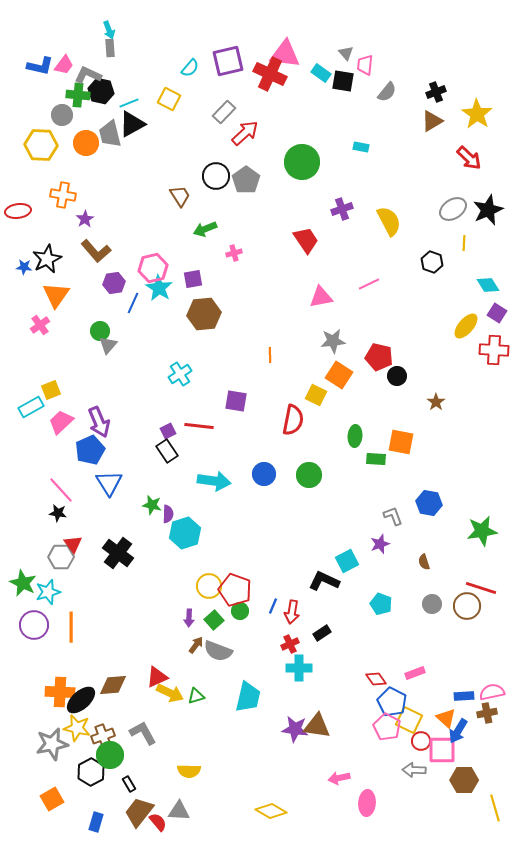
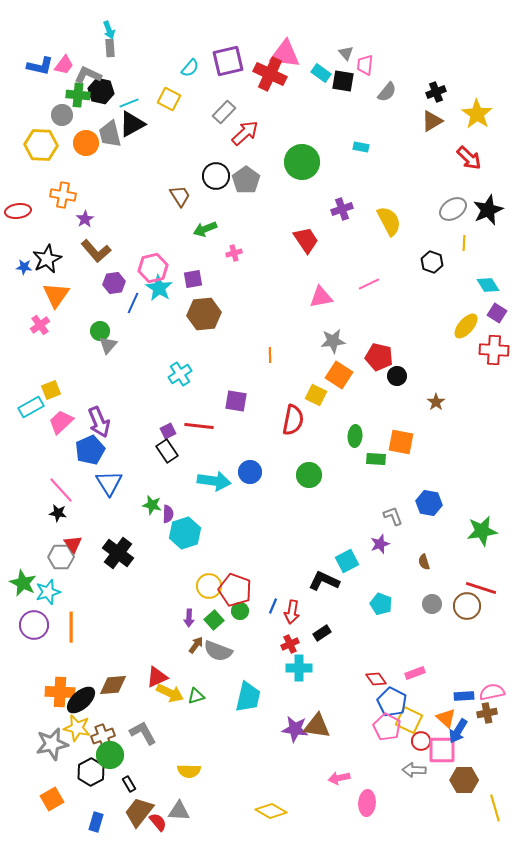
blue circle at (264, 474): moved 14 px left, 2 px up
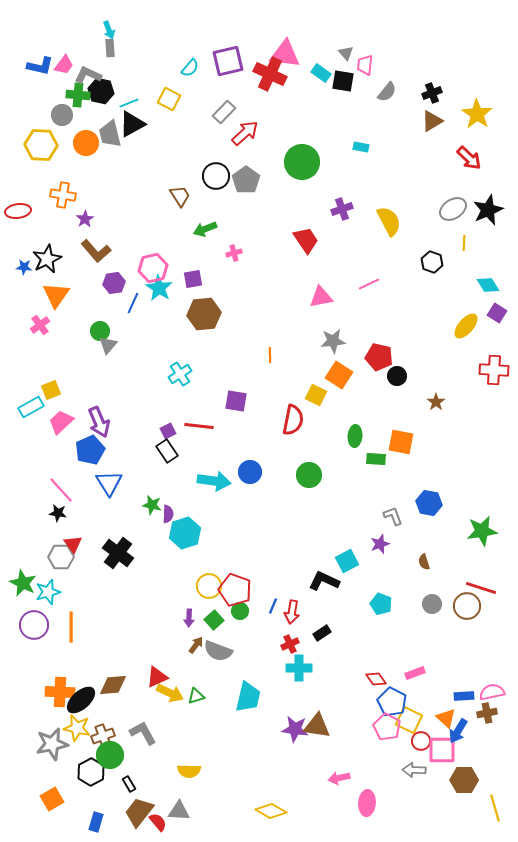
black cross at (436, 92): moved 4 px left, 1 px down
red cross at (494, 350): moved 20 px down
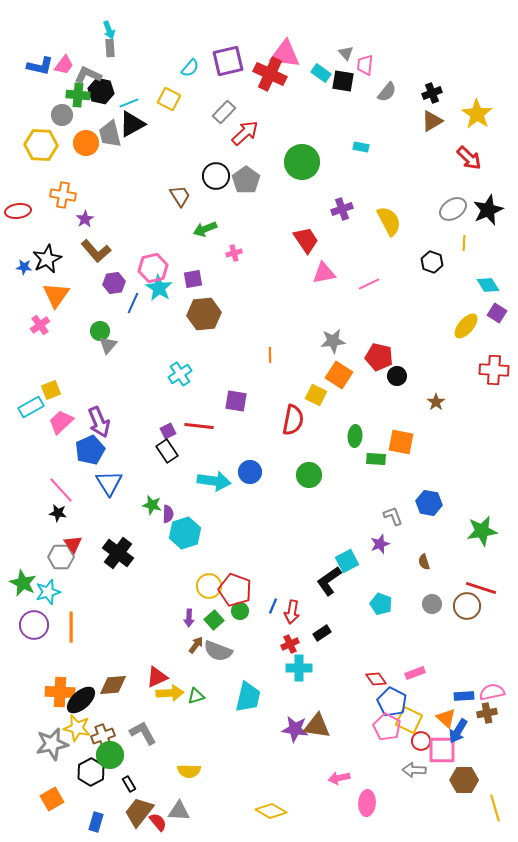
pink triangle at (321, 297): moved 3 px right, 24 px up
black L-shape at (324, 581): moved 5 px right; rotated 60 degrees counterclockwise
yellow arrow at (170, 693): rotated 28 degrees counterclockwise
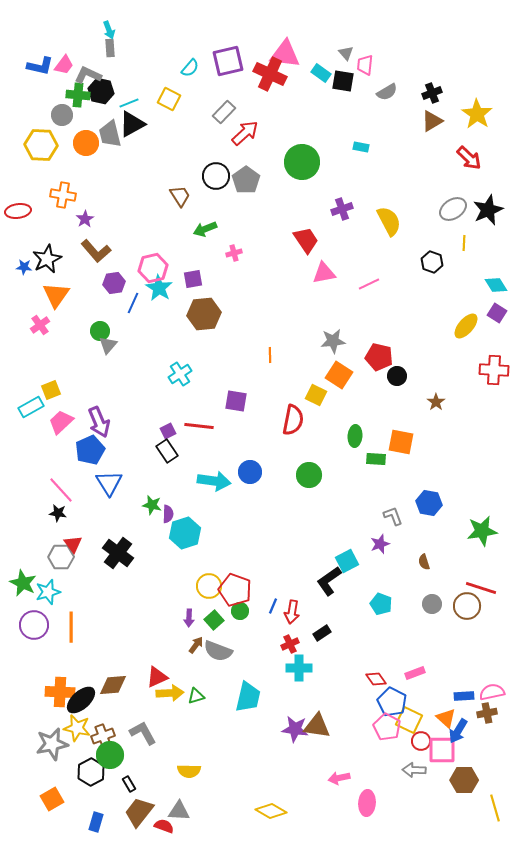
gray semicircle at (387, 92): rotated 20 degrees clockwise
cyan diamond at (488, 285): moved 8 px right
red semicircle at (158, 822): moved 6 px right, 4 px down; rotated 30 degrees counterclockwise
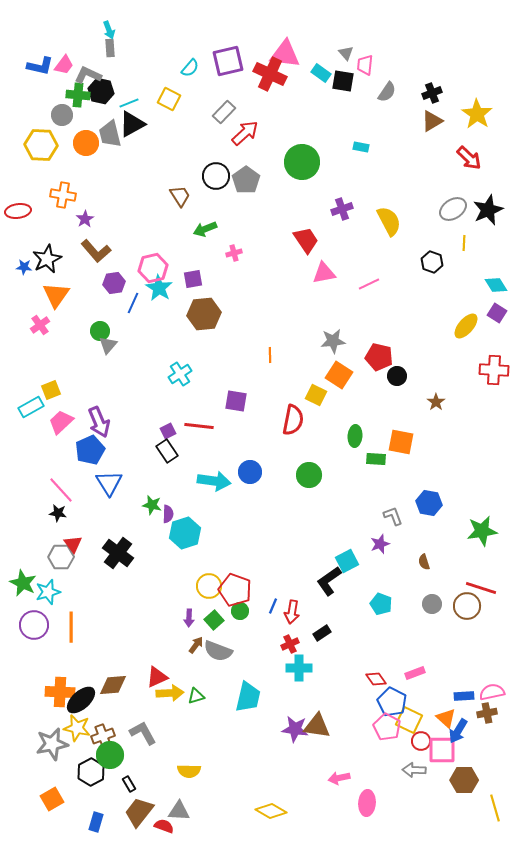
gray semicircle at (387, 92): rotated 25 degrees counterclockwise
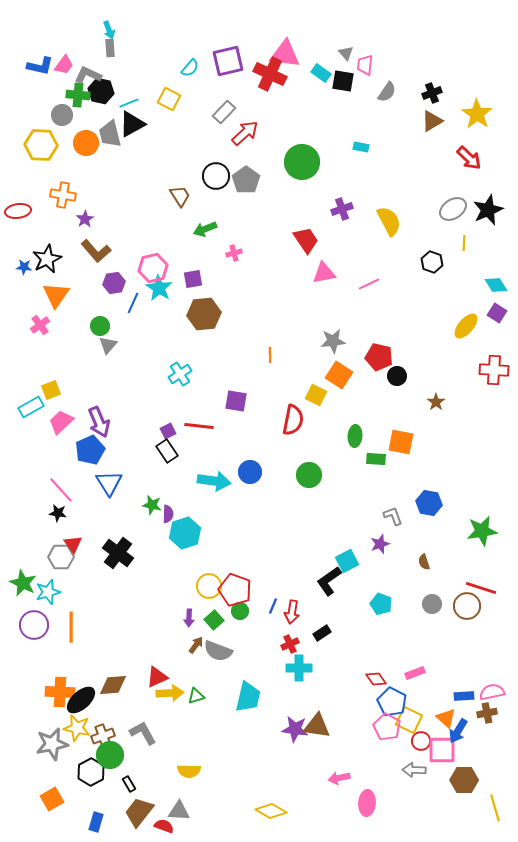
green circle at (100, 331): moved 5 px up
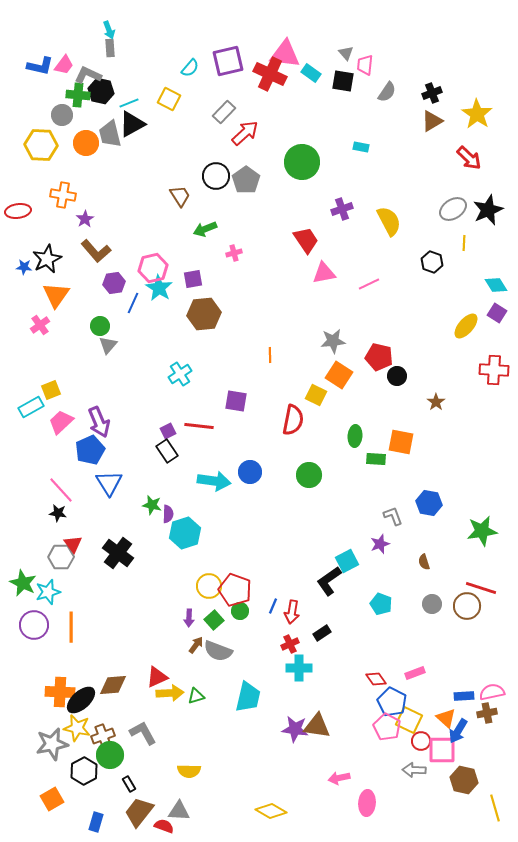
cyan rectangle at (321, 73): moved 10 px left
black hexagon at (91, 772): moved 7 px left, 1 px up
brown hexagon at (464, 780): rotated 12 degrees clockwise
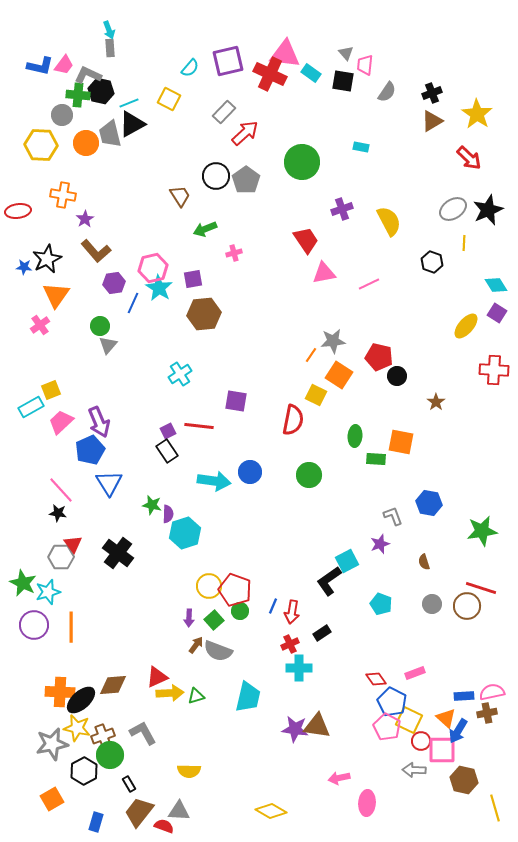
orange line at (270, 355): moved 41 px right; rotated 35 degrees clockwise
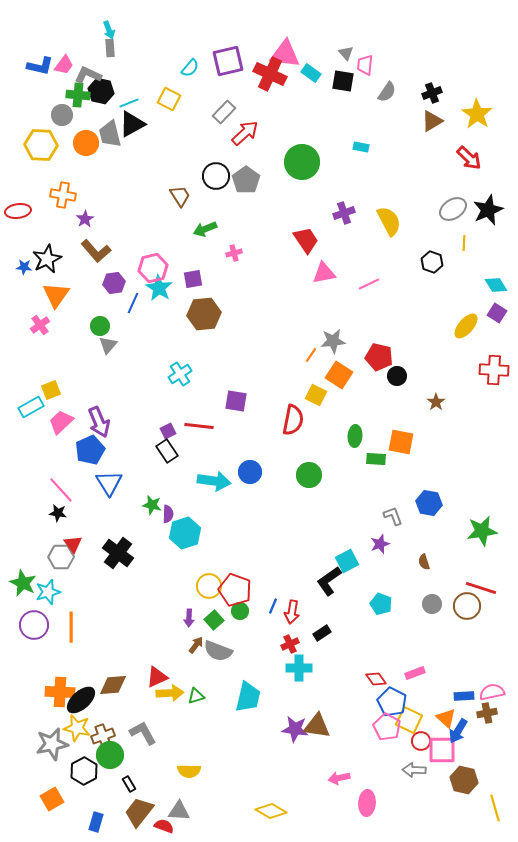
purple cross at (342, 209): moved 2 px right, 4 px down
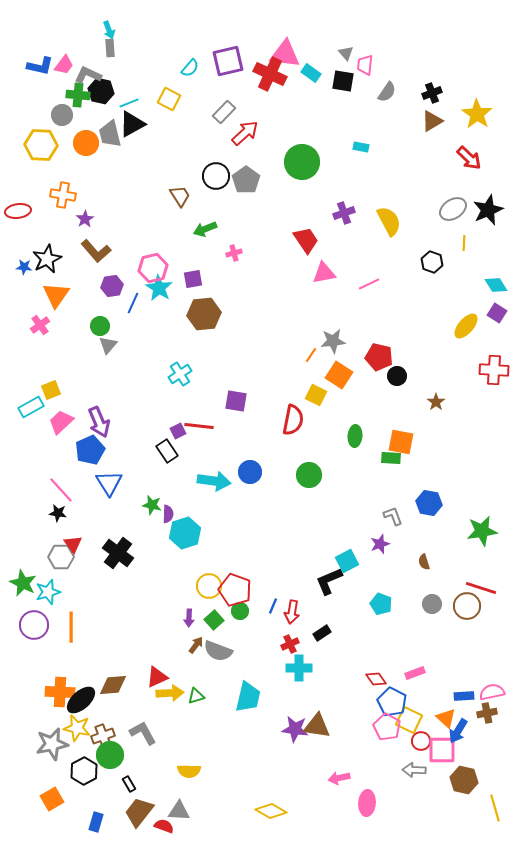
purple hexagon at (114, 283): moved 2 px left, 3 px down
purple square at (168, 431): moved 10 px right
green rectangle at (376, 459): moved 15 px right, 1 px up
black L-shape at (329, 581): rotated 12 degrees clockwise
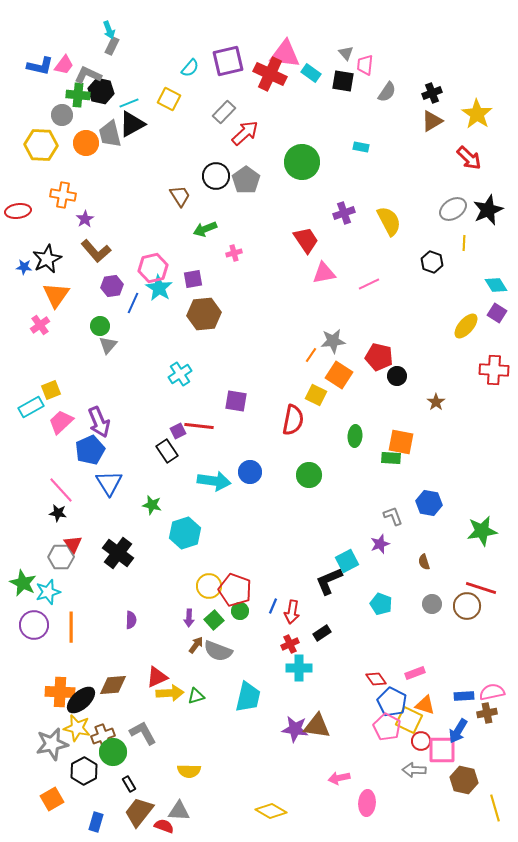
gray rectangle at (110, 48): moved 2 px right, 2 px up; rotated 30 degrees clockwise
purple semicircle at (168, 514): moved 37 px left, 106 px down
orange triangle at (446, 718): moved 21 px left, 13 px up; rotated 25 degrees counterclockwise
green circle at (110, 755): moved 3 px right, 3 px up
